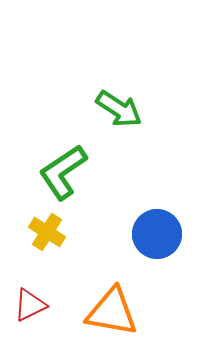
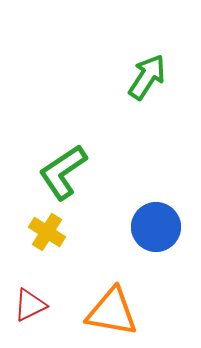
green arrow: moved 28 px right, 32 px up; rotated 90 degrees counterclockwise
blue circle: moved 1 px left, 7 px up
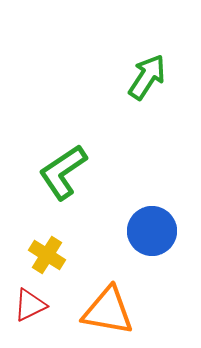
blue circle: moved 4 px left, 4 px down
yellow cross: moved 23 px down
orange triangle: moved 4 px left, 1 px up
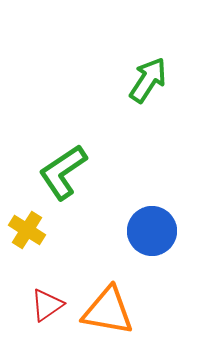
green arrow: moved 1 px right, 3 px down
yellow cross: moved 20 px left, 25 px up
red triangle: moved 17 px right; rotated 9 degrees counterclockwise
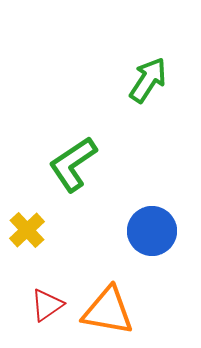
green L-shape: moved 10 px right, 8 px up
yellow cross: rotated 15 degrees clockwise
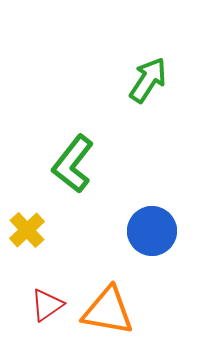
green L-shape: rotated 18 degrees counterclockwise
